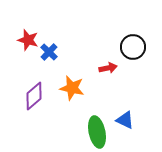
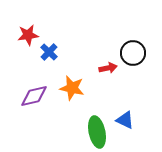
red star: moved 5 px up; rotated 25 degrees counterclockwise
black circle: moved 6 px down
purple diamond: rotated 28 degrees clockwise
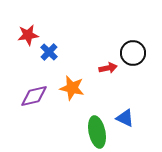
blue triangle: moved 2 px up
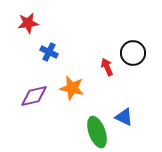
red star: moved 12 px up
blue cross: rotated 18 degrees counterclockwise
red arrow: moved 1 px left, 1 px up; rotated 102 degrees counterclockwise
blue triangle: moved 1 px left, 1 px up
green ellipse: rotated 8 degrees counterclockwise
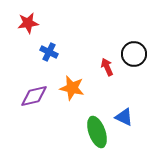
black circle: moved 1 px right, 1 px down
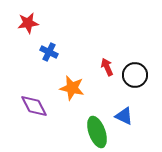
black circle: moved 1 px right, 21 px down
purple diamond: moved 10 px down; rotated 76 degrees clockwise
blue triangle: moved 1 px up
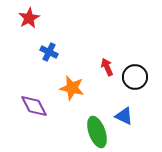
red star: moved 1 px right, 5 px up; rotated 20 degrees counterclockwise
black circle: moved 2 px down
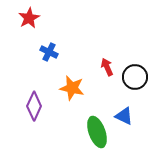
purple diamond: rotated 52 degrees clockwise
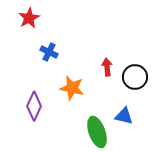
red arrow: rotated 18 degrees clockwise
blue triangle: rotated 12 degrees counterclockwise
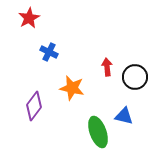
purple diamond: rotated 12 degrees clockwise
green ellipse: moved 1 px right
